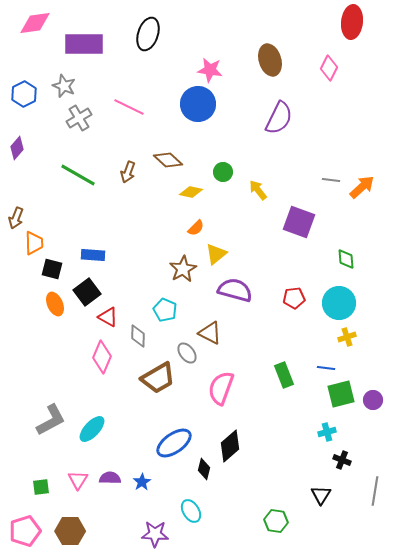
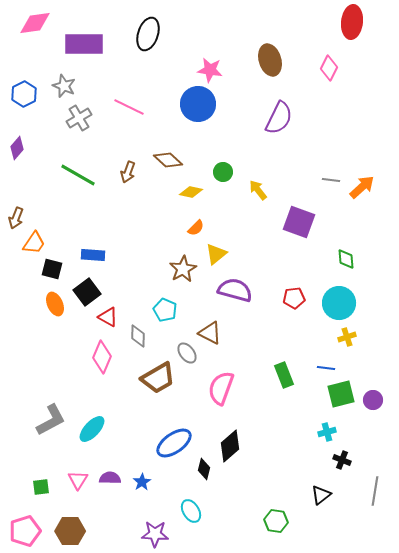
orange trapezoid at (34, 243): rotated 35 degrees clockwise
black triangle at (321, 495): rotated 20 degrees clockwise
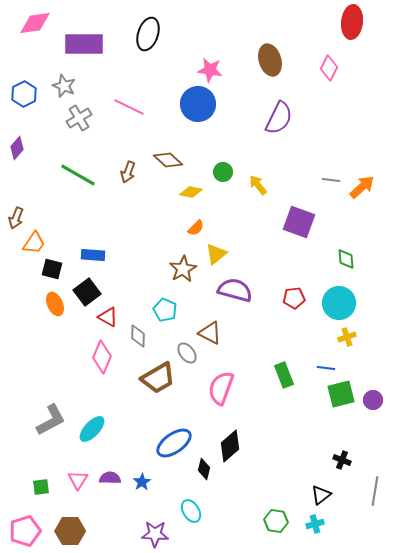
yellow arrow at (258, 190): moved 5 px up
cyan cross at (327, 432): moved 12 px left, 92 px down
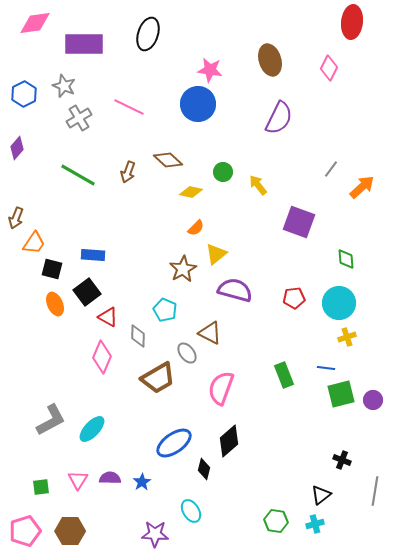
gray line at (331, 180): moved 11 px up; rotated 60 degrees counterclockwise
black diamond at (230, 446): moved 1 px left, 5 px up
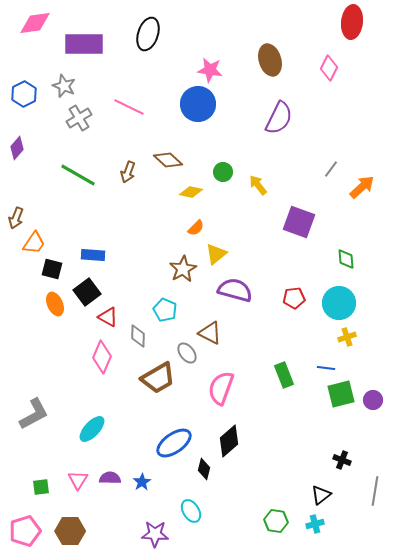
gray L-shape at (51, 420): moved 17 px left, 6 px up
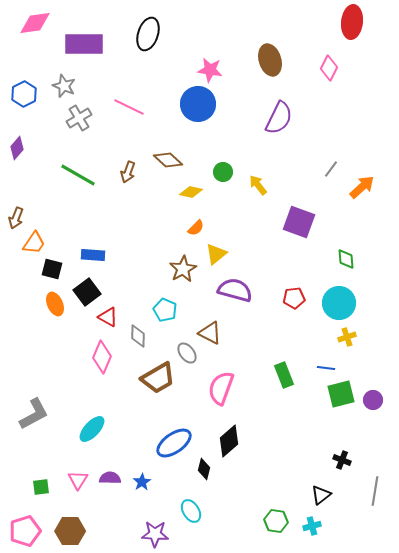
cyan cross at (315, 524): moved 3 px left, 2 px down
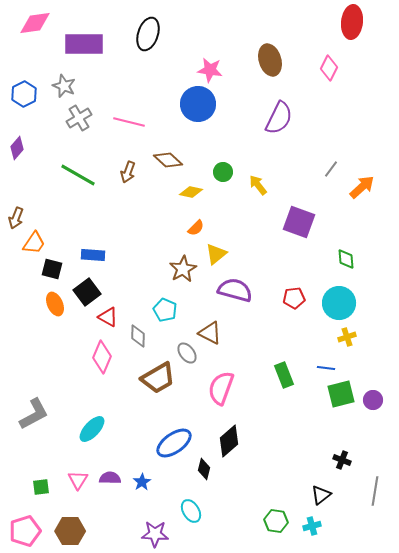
pink line at (129, 107): moved 15 px down; rotated 12 degrees counterclockwise
